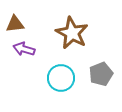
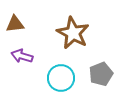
brown star: moved 1 px right
purple arrow: moved 2 px left, 7 px down
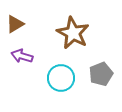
brown triangle: rotated 24 degrees counterclockwise
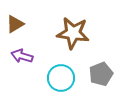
brown star: rotated 20 degrees counterclockwise
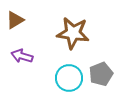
brown triangle: moved 4 px up
cyan circle: moved 8 px right
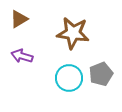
brown triangle: moved 4 px right, 1 px up
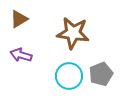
purple arrow: moved 1 px left, 1 px up
cyan circle: moved 2 px up
